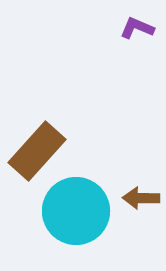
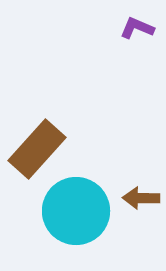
brown rectangle: moved 2 px up
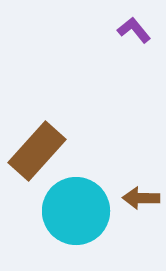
purple L-shape: moved 3 px left, 2 px down; rotated 28 degrees clockwise
brown rectangle: moved 2 px down
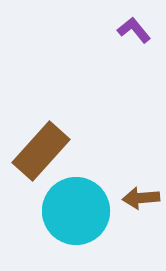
brown rectangle: moved 4 px right
brown arrow: rotated 6 degrees counterclockwise
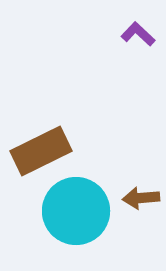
purple L-shape: moved 4 px right, 4 px down; rotated 8 degrees counterclockwise
brown rectangle: rotated 22 degrees clockwise
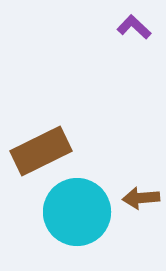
purple L-shape: moved 4 px left, 7 px up
cyan circle: moved 1 px right, 1 px down
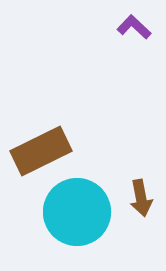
brown arrow: rotated 96 degrees counterclockwise
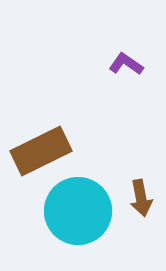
purple L-shape: moved 8 px left, 37 px down; rotated 8 degrees counterclockwise
cyan circle: moved 1 px right, 1 px up
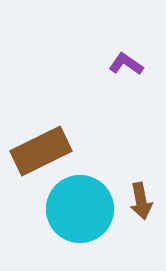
brown arrow: moved 3 px down
cyan circle: moved 2 px right, 2 px up
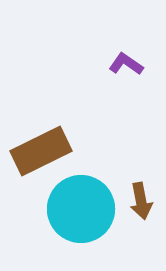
cyan circle: moved 1 px right
